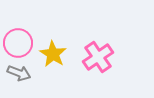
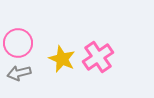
yellow star: moved 9 px right, 5 px down; rotated 8 degrees counterclockwise
gray arrow: rotated 145 degrees clockwise
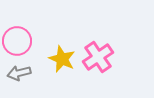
pink circle: moved 1 px left, 2 px up
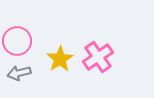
yellow star: moved 2 px left; rotated 16 degrees clockwise
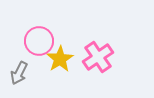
pink circle: moved 22 px right
gray arrow: rotated 50 degrees counterclockwise
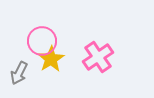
pink circle: moved 3 px right
yellow star: moved 9 px left
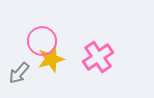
yellow star: rotated 16 degrees clockwise
gray arrow: rotated 15 degrees clockwise
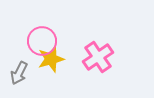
gray arrow: rotated 15 degrees counterclockwise
